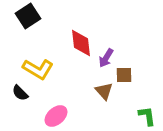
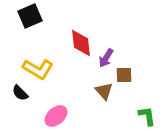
black square: moved 2 px right; rotated 10 degrees clockwise
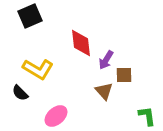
purple arrow: moved 2 px down
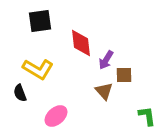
black square: moved 10 px right, 5 px down; rotated 15 degrees clockwise
black semicircle: rotated 24 degrees clockwise
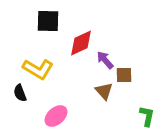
black square: moved 8 px right; rotated 10 degrees clockwise
red diamond: rotated 72 degrees clockwise
purple arrow: moved 1 px left; rotated 108 degrees clockwise
green L-shape: rotated 20 degrees clockwise
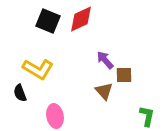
black square: rotated 20 degrees clockwise
red diamond: moved 24 px up
pink ellipse: moved 1 px left; rotated 60 degrees counterclockwise
